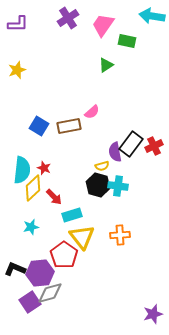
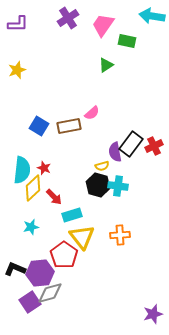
pink semicircle: moved 1 px down
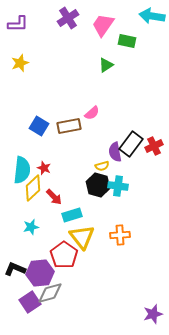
yellow star: moved 3 px right, 7 px up
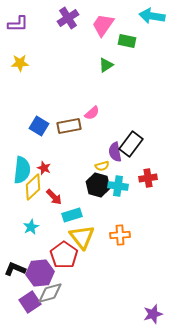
yellow star: rotated 18 degrees clockwise
red cross: moved 6 px left, 32 px down; rotated 18 degrees clockwise
yellow diamond: moved 1 px up
cyan star: rotated 14 degrees counterclockwise
